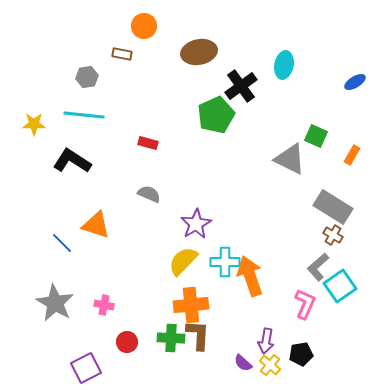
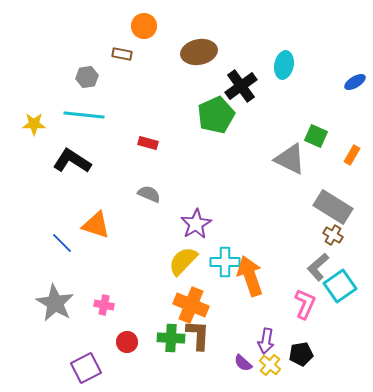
orange cross: rotated 28 degrees clockwise
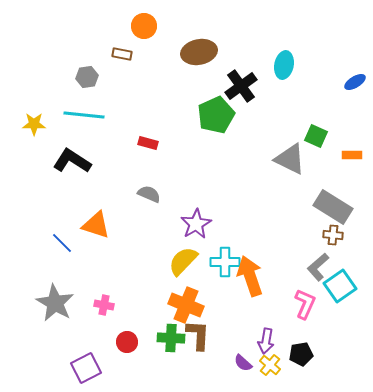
orange rectangle: rotated 60 degrees clockwise
brown cross: rotated 24 degrees counterclockwise
orange cross: moved 5 px left
